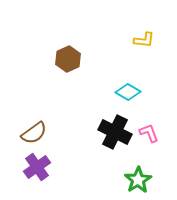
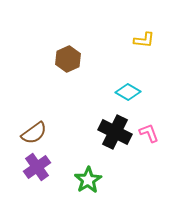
green star: moved 50 px left
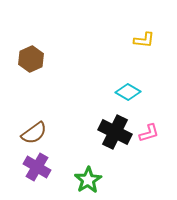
brown hexagon: moved 37 px left
pink L-shape: rotated 95 degrees clockwise
purple cross: rotated 24 degrees counterclockwise
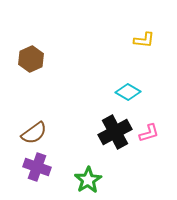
black cross: rotated 36 degrees clockwise
purple cross: rotated 12 degrees counterclockwise
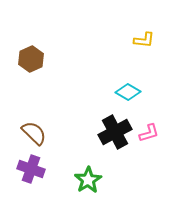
brown semicircle: rotated 100 degrees counterclockwise
purple cross: moved 6 px left, 2 px down
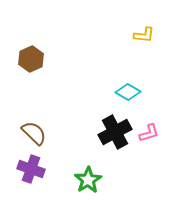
yellow L-shape: moved 5 px up
